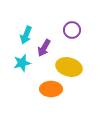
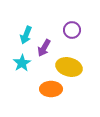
cyan star: rotated 18 degrees counterclockwise
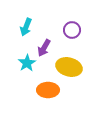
cyan arrow: moved 8 px up
cyan star: moved 5 px right
orange ellipse: moved 3 px left, 1 px down
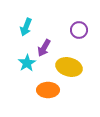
purple circle: moved 7 px right
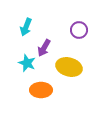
cyan star: rotated 18 degrees counterclockwise
orange ellipse: moved 7 px left
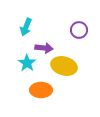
purple arrow: rotated 114 degrees counterclockwise
cyan star: rotated 12 degrees clockwise
yellow ellipse: moved 5 px left, 1 px up
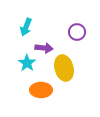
purple circle: moved 2 px left, 2 px down
yellow ellipse: moved 2 px down; rotated 60 degrees clockwise
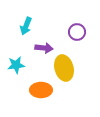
cyan arrow: moved 1 px up
cyan star: moved 11 px left, 2 px down; rotated 30 degrees clockwise
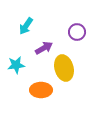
cyan arrow: rotated 12 degrees clockwise
purple arrow: rotated 36 degrees counterclockwise
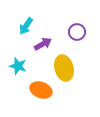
purple arrow: moved 1 px left, 4 px up
cyan star: moved 2 px right, 1 px down; rotated 24 degrees clockwise
orange ellipse: rotated 20 degrees clockwise
